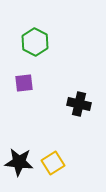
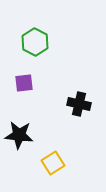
black star: moved 27 px up
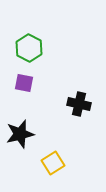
green hexagon: moved 6 px left, 6 px down
purple square: rotated 18 degrees clockwise
black star: moved 1 px right, 1 px up; rotated 20 degrees counterclockwise
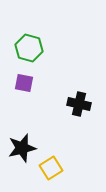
green hexagon: rotated 12 degrees counterclockwise
black star: moved 2 px right, 14 px down
yellow square: moved 2 px left, 5 px down
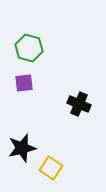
purple square: rotated 18 degrees counterclockwise
black cross: rotated 10 degrees clockwise
yellow square: rotated 25 degrees counterclockwise
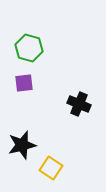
black star: moved 3 px up
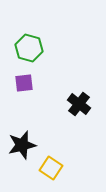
black cross: rotated 15 degrees clockwise
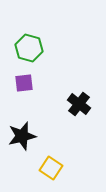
black star: moved 9 px up
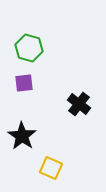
black star: rotated 24 degrees counterclockwise
yellow square: rotated 10 degrees counterclockwise
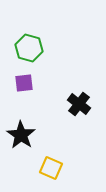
black star: moved 1 px left, 1 px up
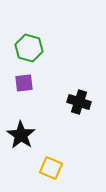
black cross: moved 2 px up; rotated 20 degrees counterclockwise
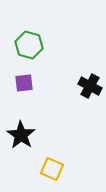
green hexagon: moved 3 px up
black cross: moved 11 px right, 16 px up; rotated 10 degrees clockwise
yellow square: moved 1 px right, 1 px down
